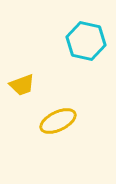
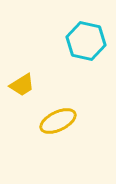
yellow trapezoid: rotated 12 degrees counterclockwise
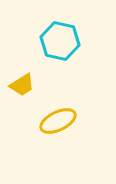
cyan hexagon: moved 26 px left
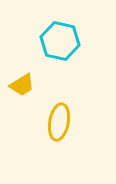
yellow ellipse: moved 1 px right, 1 px down; rotated 54 degrees counterclockwise
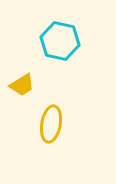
yellow ellipse: moved 8 px left, 2 px down
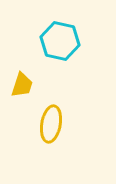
yellow trapezoid: rotated 40 degrees counterclockwise
